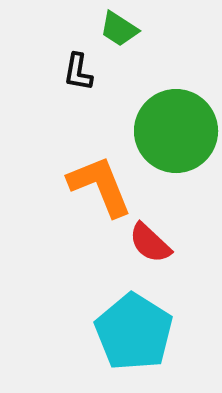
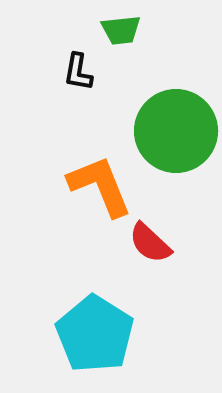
green trapezoid: moved 2 px right, 1 px down; rotated 39 degrees counterclockwise
cyan pentagon: moved 39 px left, 2 px down
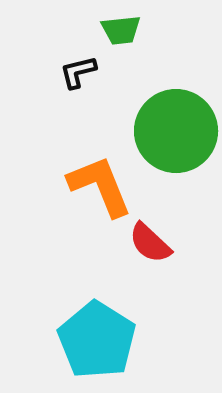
black L-shape: rotated 66 degrees clockwise
cyan pentagon: moved 2 px right, 6 px down
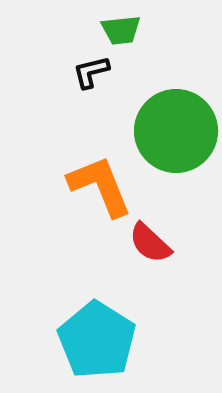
black L-shape: moved 13 px right
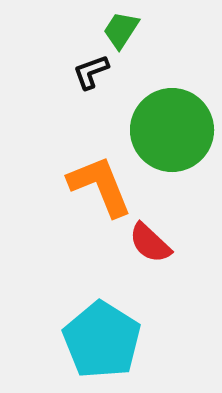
green trapezoid: rotated 129 degrees clockwise
black L-shape: rotated 6 degrees counterclockwise
green circle: moved 4 px left, 1 px up
cyan pentagon: moved 5 px right
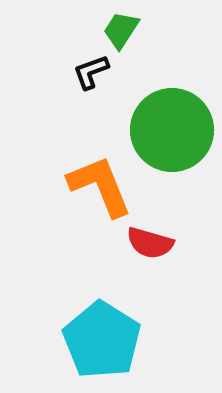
red semicircle: rotated 27 degrees counterclockwise
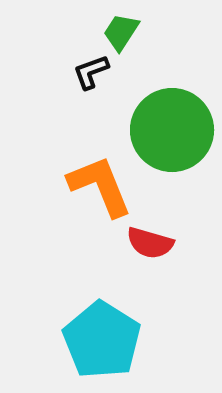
green trapezoid: moved 2 px down
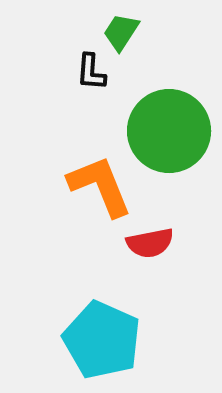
black L-shape: rotated 66 degrees counterclockwise
green circle: moved 3 px left, 1 px down
red semicircle: rotated 27 degrees counterclockwise
cyan pentagon: rotated 8 degrees counterclockwise
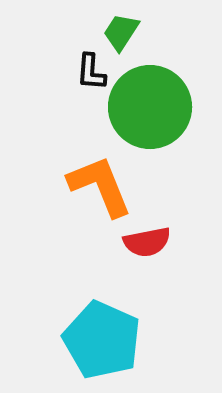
green circle: moved 19 px left, 24 px up
red semicircle: moved 3 px left, 1 px up
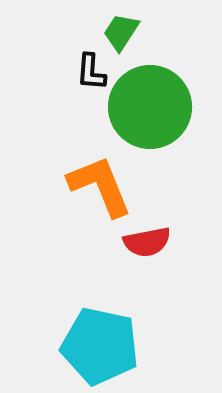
cyan pentagon: moved 2 px left, 6 px down; rotated 12 degrees counterclockwise
